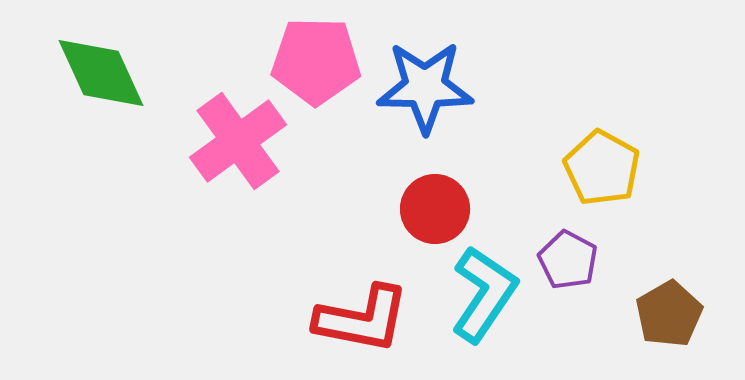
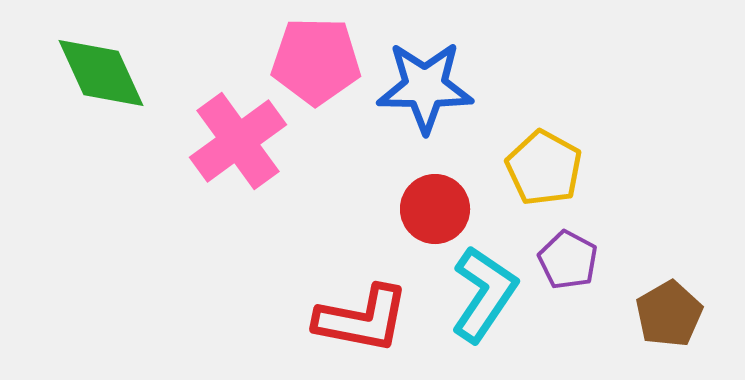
yellow pentagon: moved 58 px left
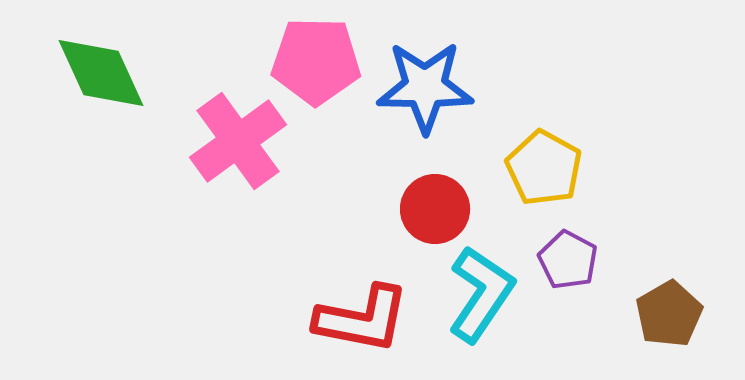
cyan L-shape: moved 3 px left
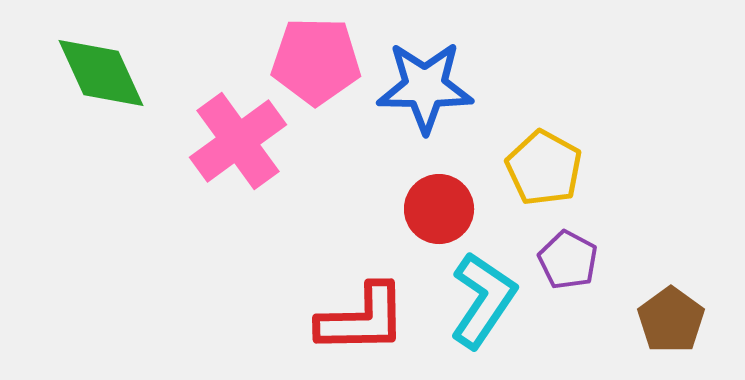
red circle: moved 4 px right
cyan L-shape: moved 2 px right, 6 px down
brown pentagon: moved 2 px right, 6 px down; rotated 6 degrees counterclockwise
red L-shape: rotated 12 degrees counterclockwise
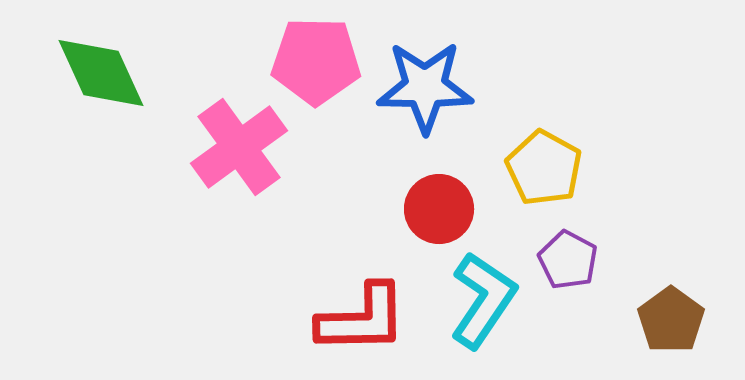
pink cross: moved 1 px right, 6 px down
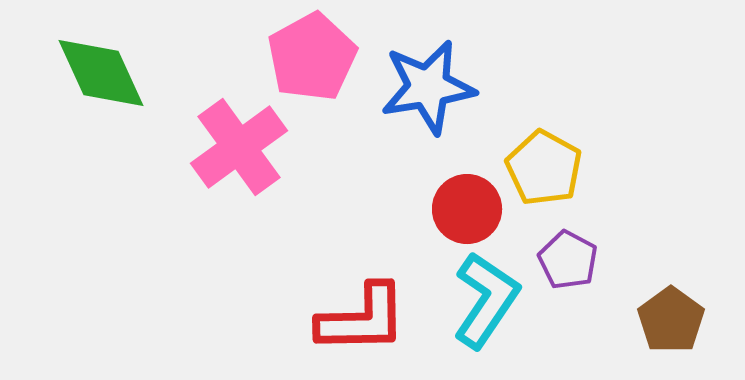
pink pentagon: moved 4 px left, 4 px up; rotated 30 degrees counterclockwise
blue star: moved 3 px right; rotated 10 degrees counterclockwise
red circle: moved 28 px right
cyan L-shape: moved 3 px right
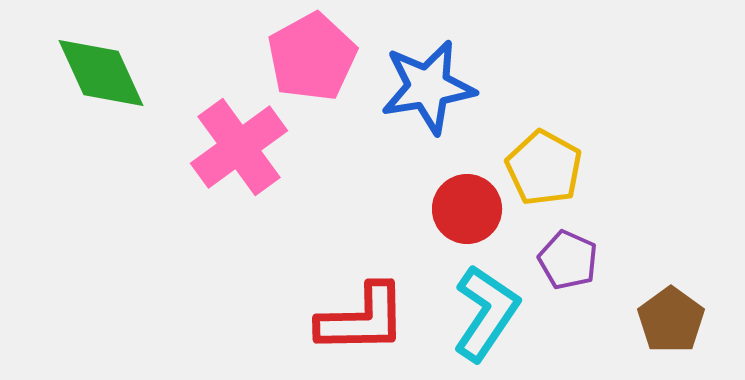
purple pentagon: rotated 4 degrees counterclockwise
cyan L-shape: moved 13 px down
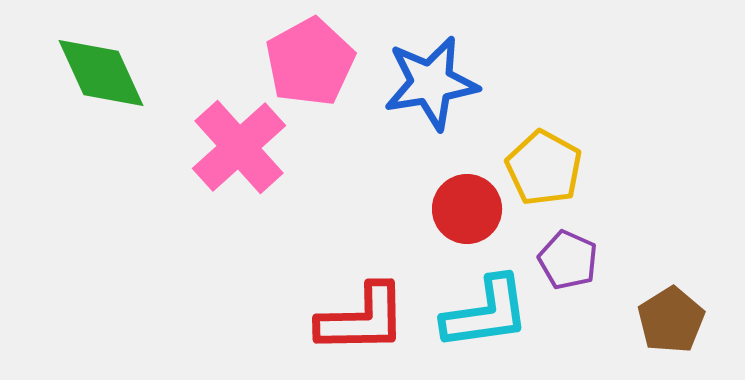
pink pentagon: moved 2 px left, 5 px down
blue star: moved 3 px right, 4 px up
pink cross: rotated 6 degrees counterclockwise
cyan L-shape: rotated 48 degrees clockwise
brown pentagon: rotated 4 degrees clockwise
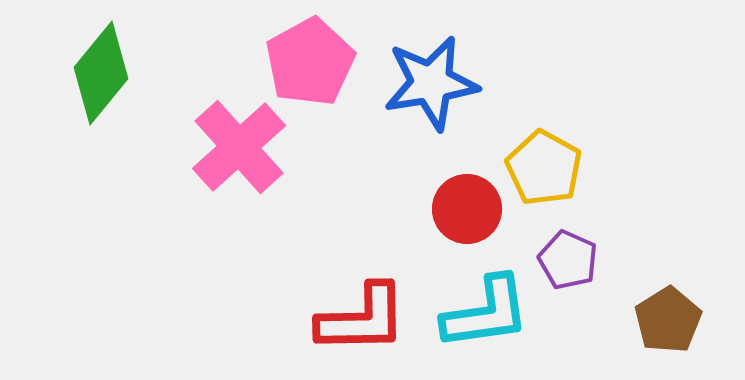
green diamond: rotated 64 degrees clockwise
brown pentagon: moved 3 px left
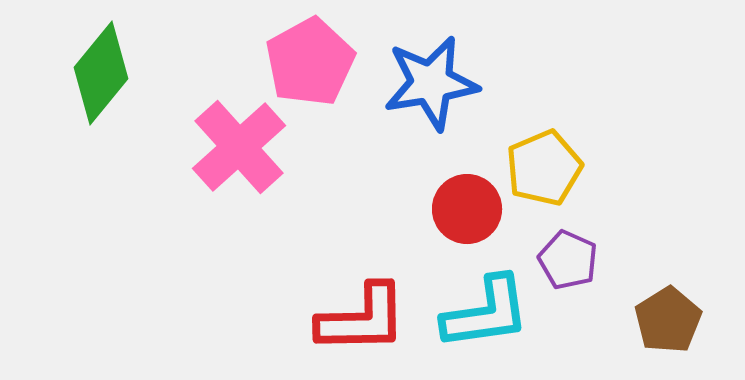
yellow pentagon: rotated 20 degrees clockwise
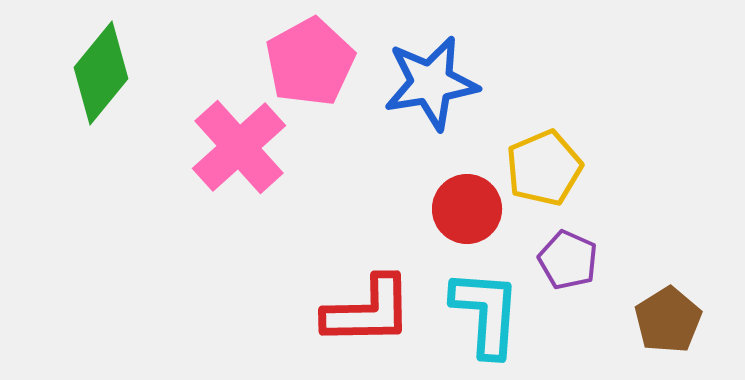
cyan L-shape: rotated 78 degrees counterclockwise
red L-shape: moved 6 px right, 8 px up
